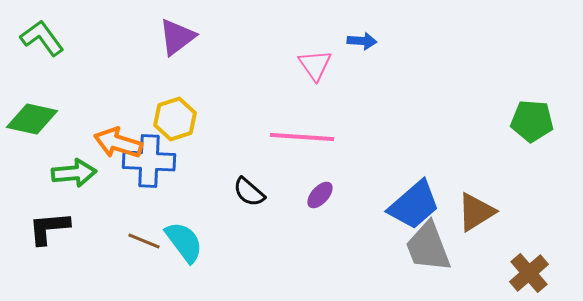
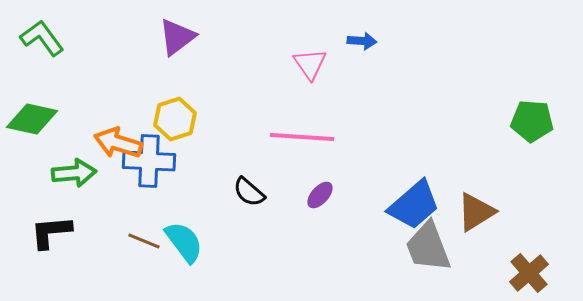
pink triangle: moved 5 px left, 1 px up
black L-shape: moved 2 px right, 4 px down
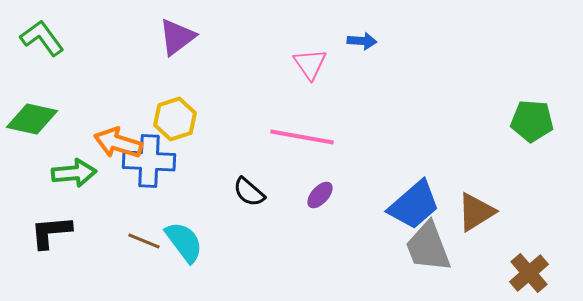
pink line: rotated 6 degrees clockwise
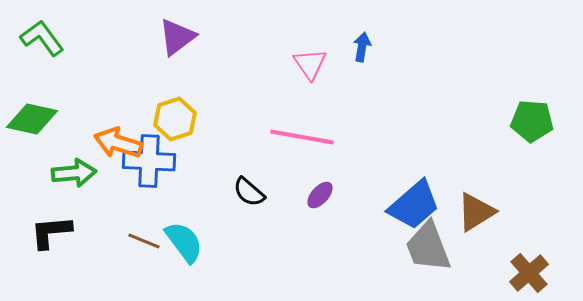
blue arrow: moved 6 px down; rotated 84 degrees counterclockwise
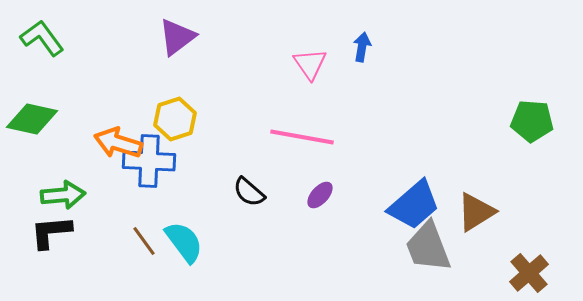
green arrow: moved 11 px left, 22 px down
brown line: rotated 32 degrees clockwise
